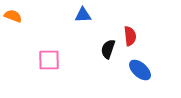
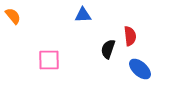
orange semicircle: rotated 30 degrees clockwise
blue ellipse: moved 1 px up
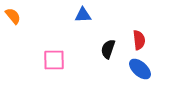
red semicircle: moved 9 px right, 4 px down
pink square: moved 5 px right
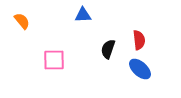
orange semicircle: moved 9 px right, 5 px down
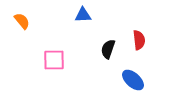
blue ellipse: moved 7 px left, 11 px down
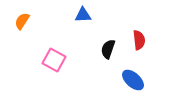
orange semicircle: rotated 108 degrees counterclockwise
pink square: rotated 30 degrees clockwise
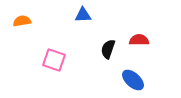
orange semicircle: rotated 48 degrees clockwise
red semicircle: rotated 84 degrees counterclockwise
pink square: rotated 10 degrees counterclockwise
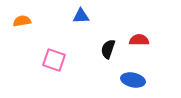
blue triangle: moved 2 px left, 1 px down
blue ellipse: rotated 30 degrees counterclockwise
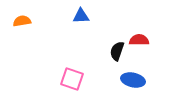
black semicircle: moved 9 px right, 2 px down
pink square: moved 18 px right, 19 px down
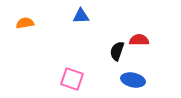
orange semicircle: moved 3 px right, 2 px down
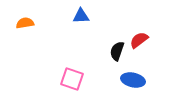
red semicircle: rotated 36 degrees counterclockwise
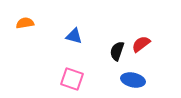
blue triangle: moved 7 px left, 20 px down; rotated 18 degrees clockwise
red semicircle: moved 2 px right, 4 px down
